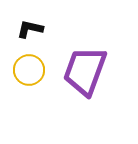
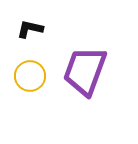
yellow circle: moved 1 px right, 6 px down
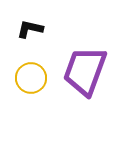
yellow circle: moved 1 px right, 2 px down
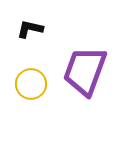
yellow circle: moved 6 px down
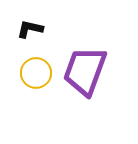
yellow circle: moved 5 px right, 11 px up
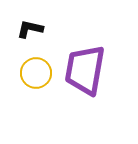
purple trapezoid: moved 1 px up; rotated 10 degrees counterclockwise
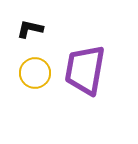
yellow circle: moved 1 px left
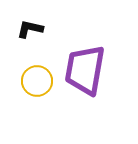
yellow circle: moved 2 px right, 8 px down
